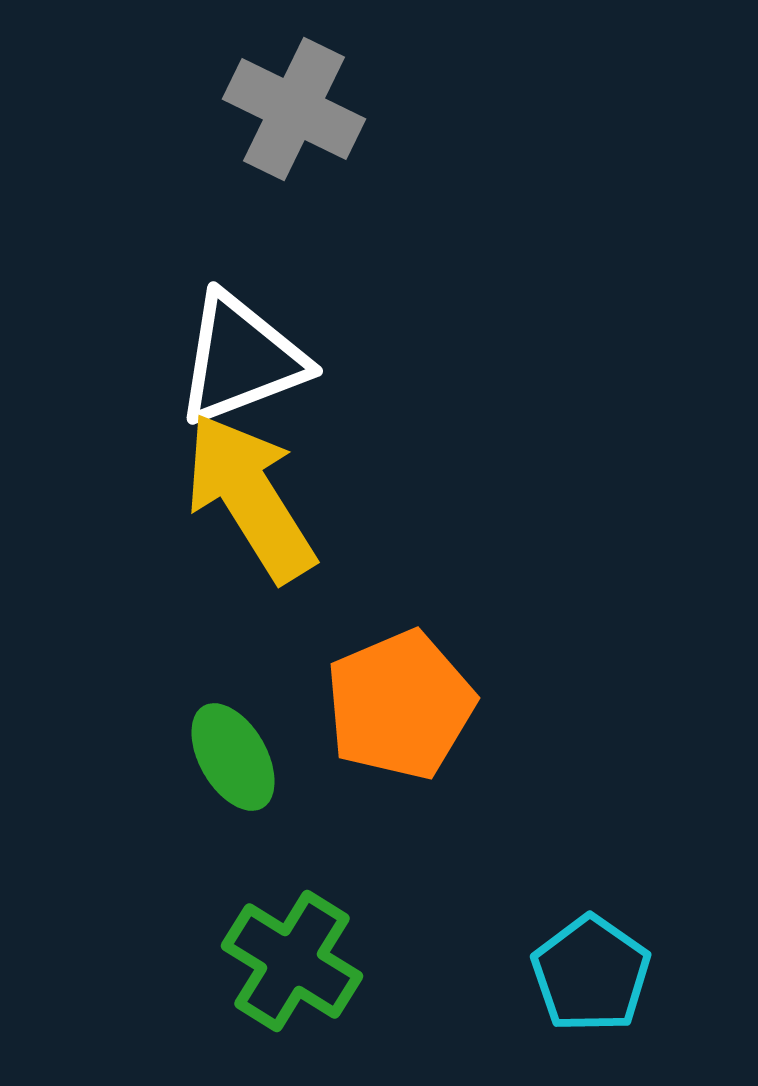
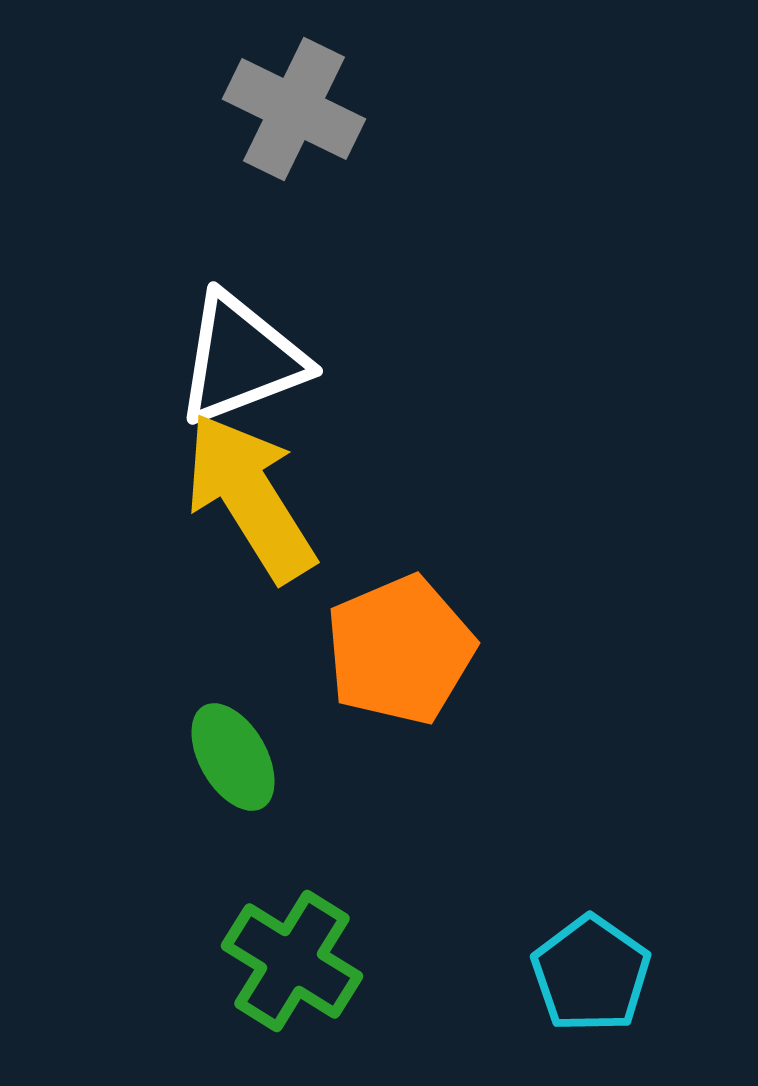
orange pentagon: moved 55 px up
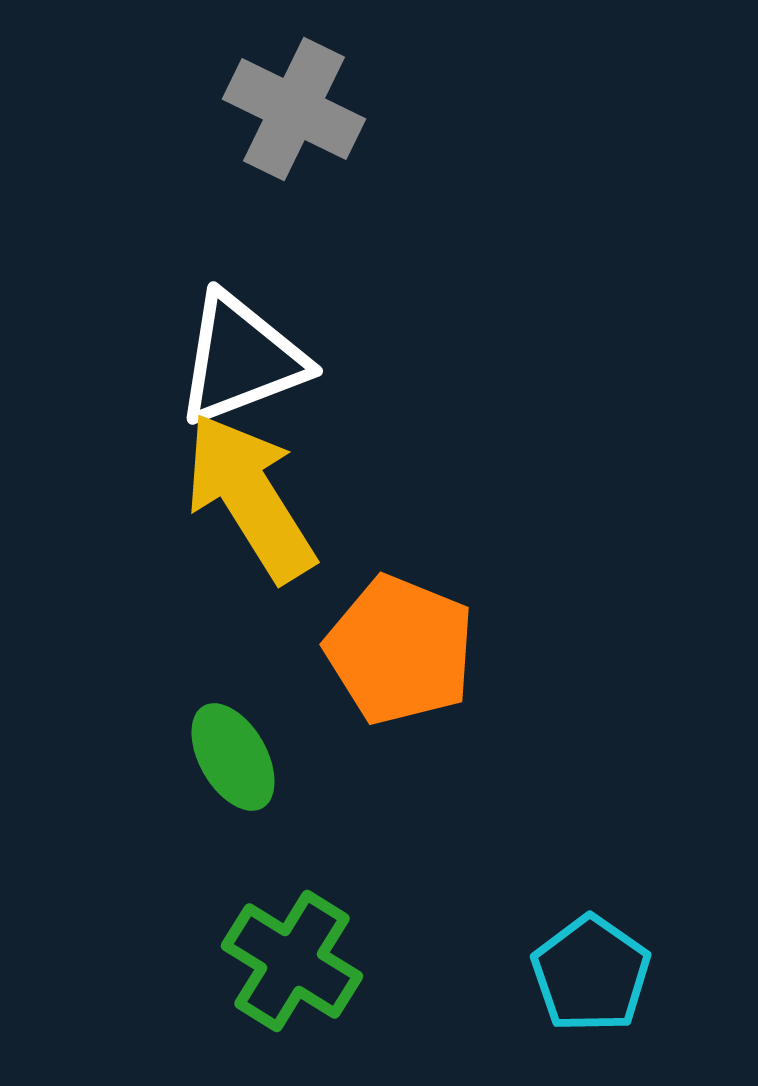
orange pentagon: rotated 27 degrees counterclockwise
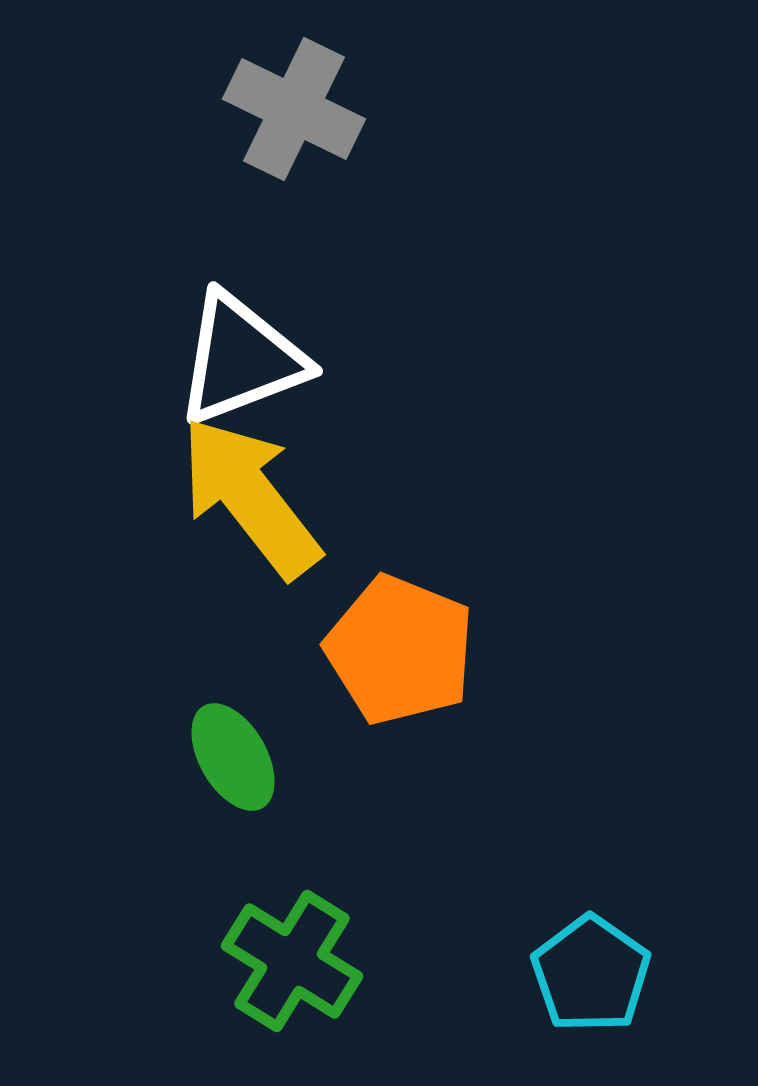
yellow arrow: rotated 6 degrees counterclockwise
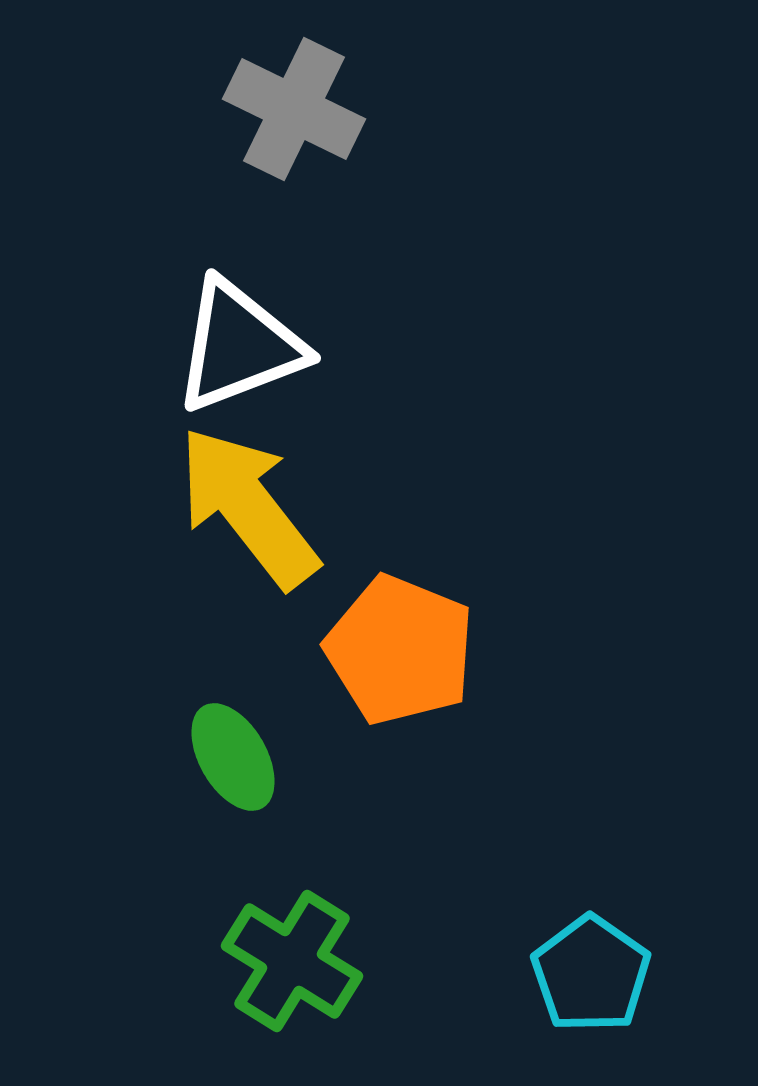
white triangle: moved 2 px left, 13 px up
yellow arrow: moved 2 px left, 10 px down
